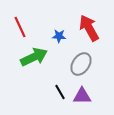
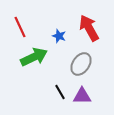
blue star: rotated 16 degrees clockwise
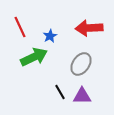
red arrow: rotated 64 degrees counterclockwise
blue star: moved 9 px left; rotated 24 degrees clockwise
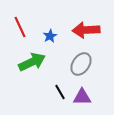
red arrow: moved 3 px left, 2 px down
green arrow: moved 2 px left, 5 px down
purple triangle: moved 1 px down
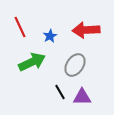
gray ellipse: moved 6 px left, 1 px down
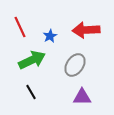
green arrow: moved 2 px up
black line: moved 29 px left
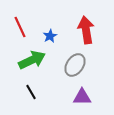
red arrow: rotated 84 degrees clockwise
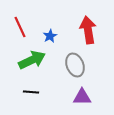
red arrow: moved 2 px right
gray ellipse: rotated 55 degrees counterclockwise
black line: rotated 56 degrees counterclockwise
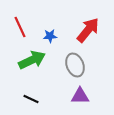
red arrow: rotated 48 degrees clockwise
blue star: rotated 24 degrees clockwise
black line: moved 7 px down; rotated 21 degrees clockwise
purple triangle: moved 2 px left, 1 px up
